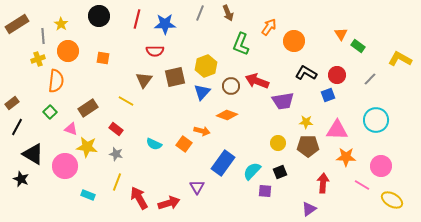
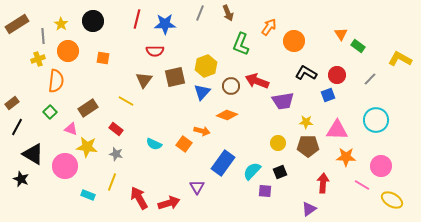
black circle at (99, 16): moved 6 px left, 5 px down
yellow line at (117, 182): moved 5 px left
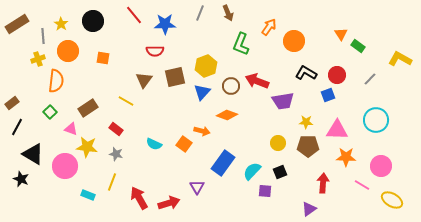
red line at (137, 19): moved 3 px left, 4 px up; rotated 54 degrees counterclockwise
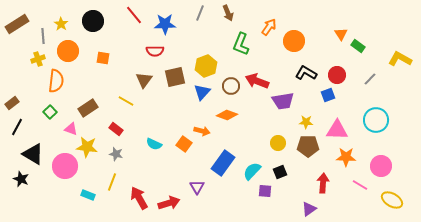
pink line at (362, 185): moved 2 px left
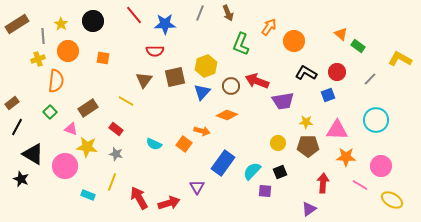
orange triangle at (341, 34): rotated 16 degrees counterclockwise
red circle at (337, 75): moved 3 px up
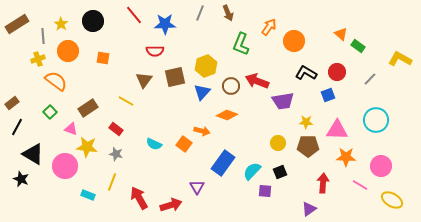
orange semicircle at (56, 81): rotated 60 degrees counterclockwise
red arrow at (169, 203): moved 2 px right, 2 px down
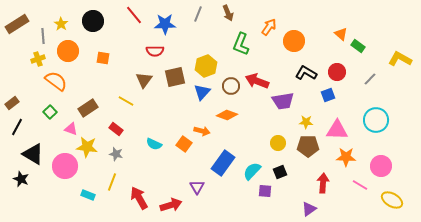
gray line at (200, 13): moved 2 px left, 1 px down
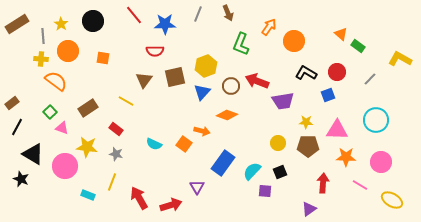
yellow cross at (38, 59): moved 3 px right; rotated 24 degrees clockwise
pink triangle at (71, 129): moved 9 px left, 1 px up
pink circle at (381, 166): moved 4 px up
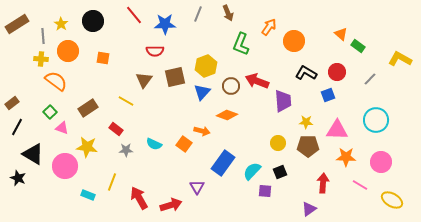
purple trapezoid at (283, 101): rotated 85 degrees counterclockwise
gray star at (116, 154): moved 10 px right, 4 px up; rotated 16 degrees counterclockwise
black star at (21, 179): moved 3 px left, 1 px up
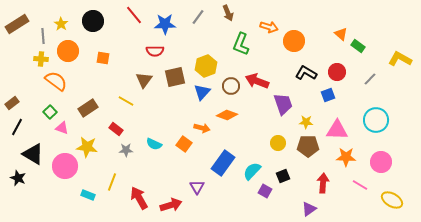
gray line at (198, 14): moved 3 px down; rotated 14 degrees clockwise
orange arrow at (269, 27): rotated 72 degrees clockwise
purple trapezoid at (283, 101): moved 3 px down; rotated 15 degrees counterclockwise
orange arrow at (202, 131): moved 3 px up
black square at (280, 172): moved 3 px right, 4 px down
purple square at (265, 191): rotated 24 degrees clockwise
